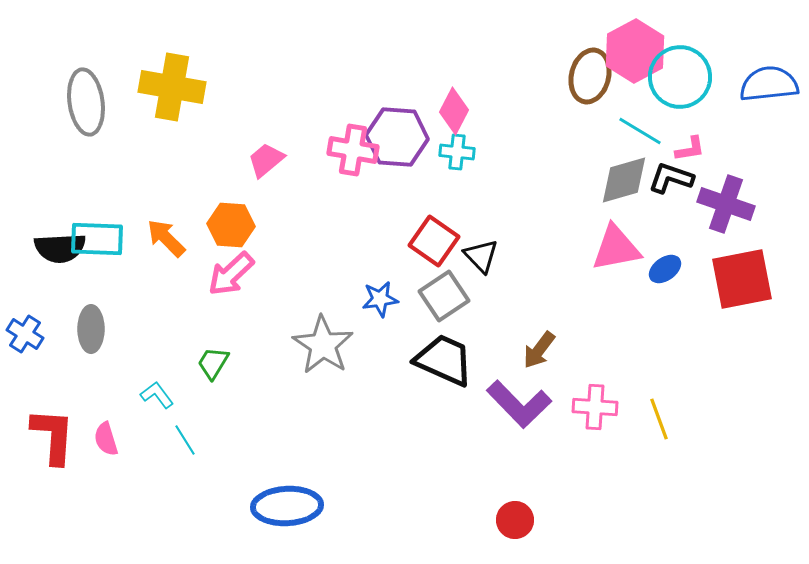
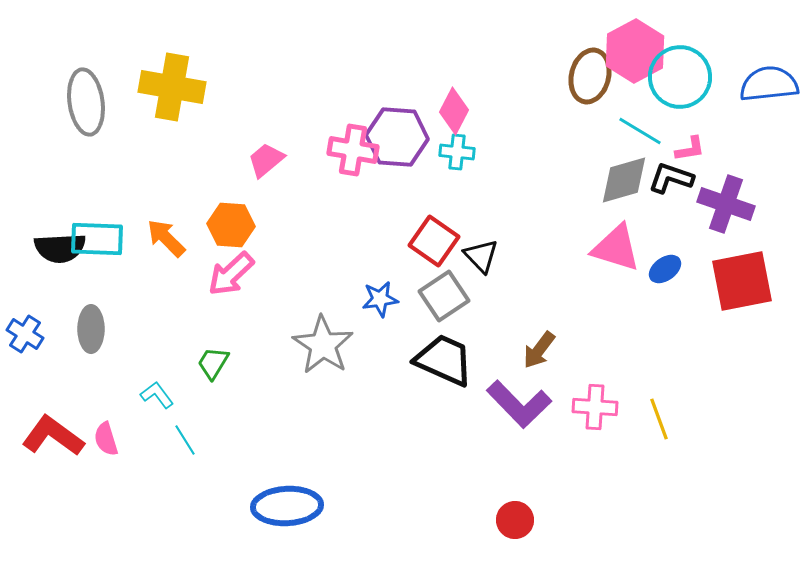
pink triangle at (616, 248): rotated 28 degrees clockwise
red square at (742, 279): moved 2 px down
red L-shape at (53, 436): rotated 58 degrees counterclockwise
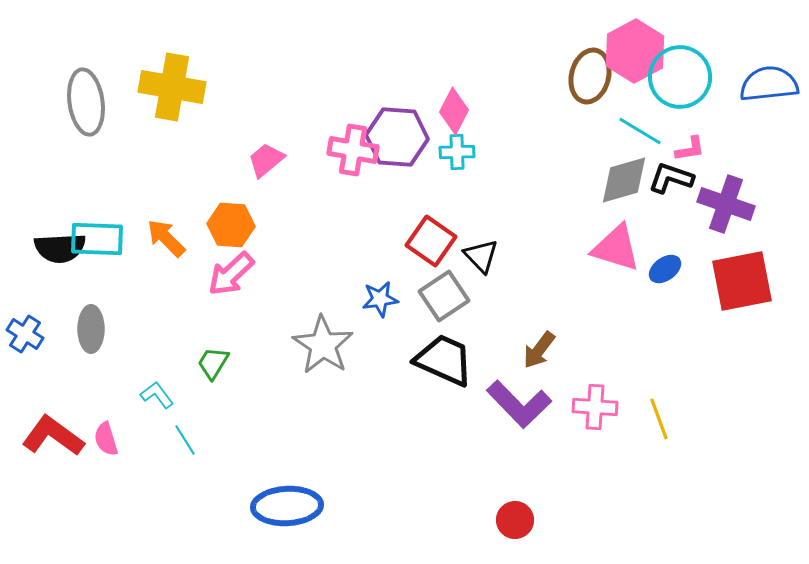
cyan cross at (457, 152): rotated 8 degrees counterclockwise
red square at (434, 241): moved 3 px left
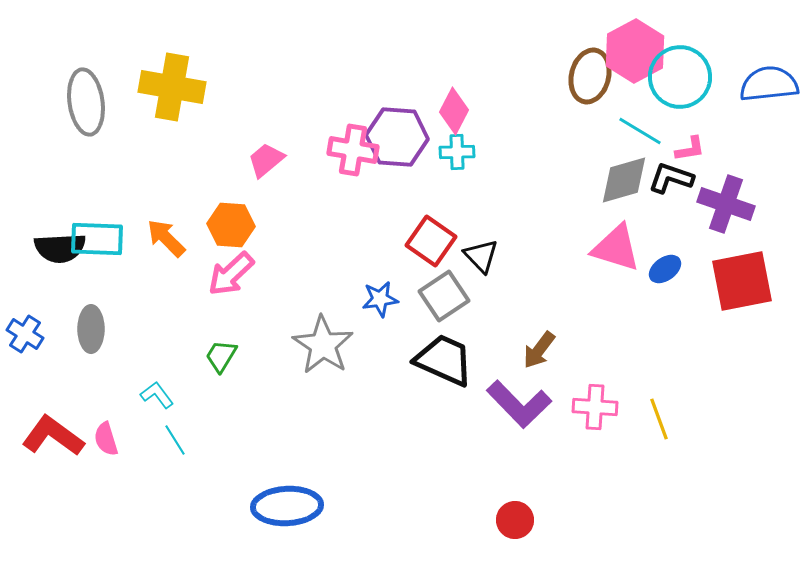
green trapezoid at (213, 363): moved 8 px right, 7 px up
cyan line at (185, 440): moved 10 px left
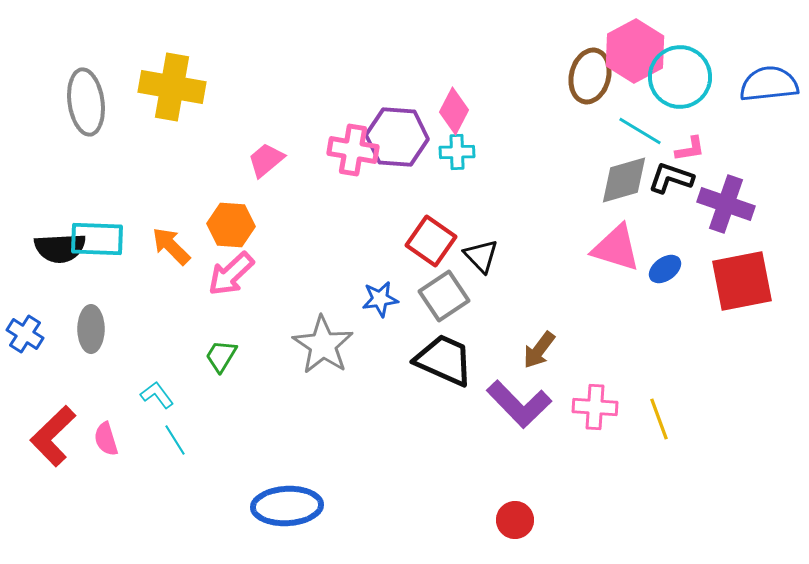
orange arrow at (166, 238): moved 5 px right, 8 px down
red L-shape at (53, 436): rotated 80 degrees counterclockwise
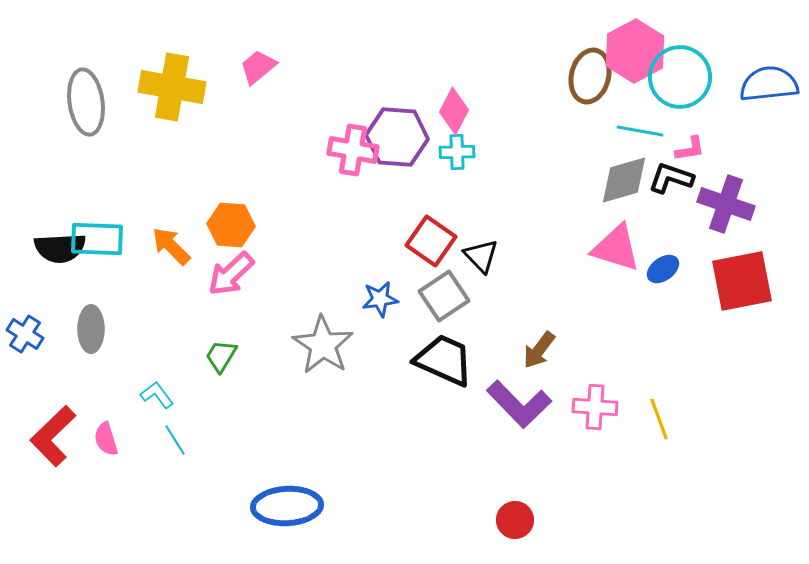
cyan line at (640, 131): rotated 21 degrees counterclockwise
pink trapezoid at (266, 160): moved 8 px left, 93 px up
blue ellipse at (665, 269): moved 2 px left
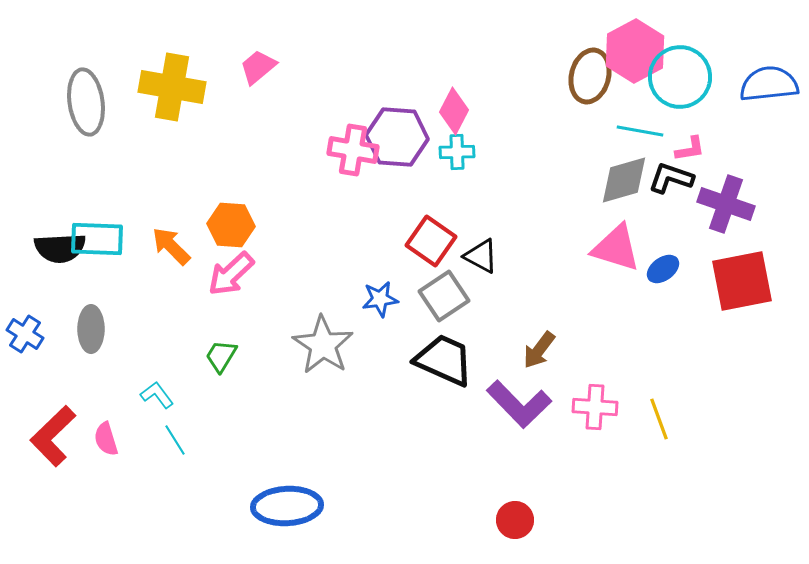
black triangle at (481, 256): rotated 18 degrees counterclockwise
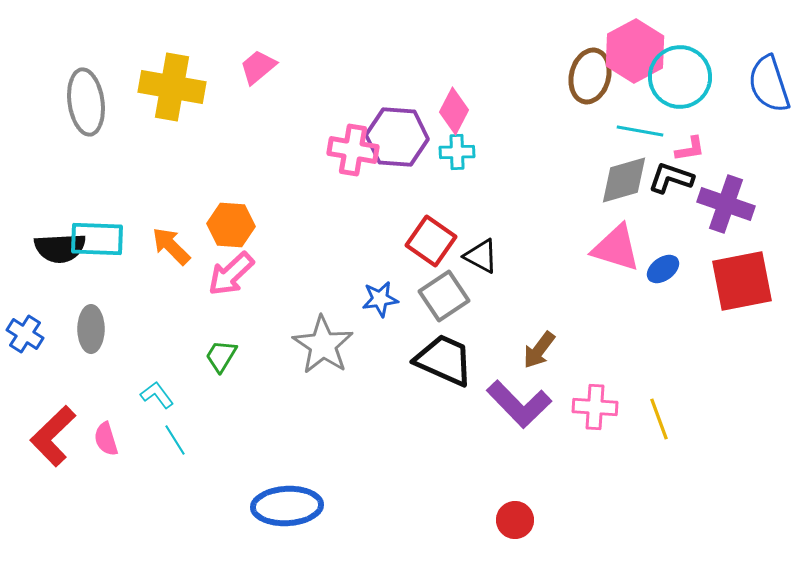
blue semicircle at (769, 84): rotated 102 degrees counterclockwise
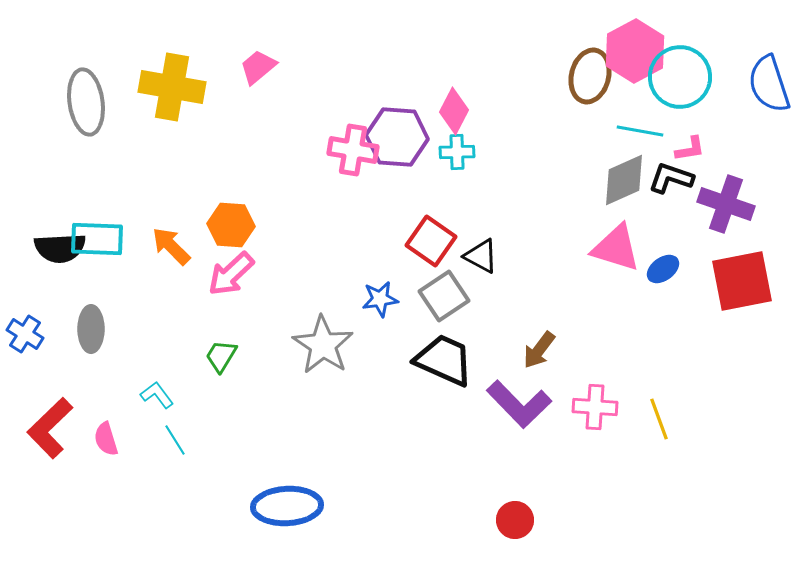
gray diamond at (624, 180): rotated 8 degrees counterclockwise
red L-shape at (53, 436): moved 3 px left, 8 px up
